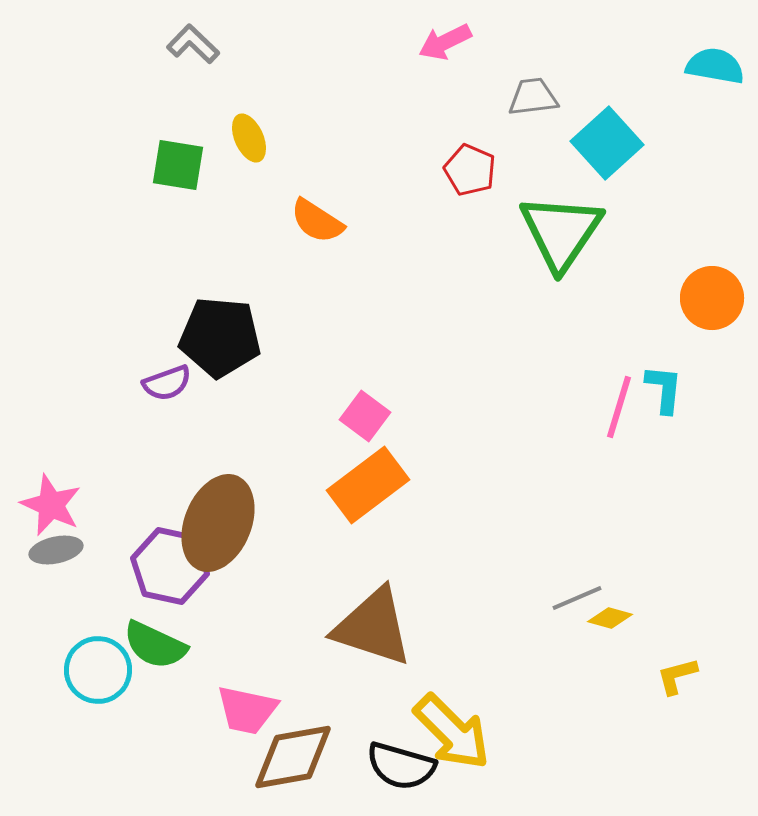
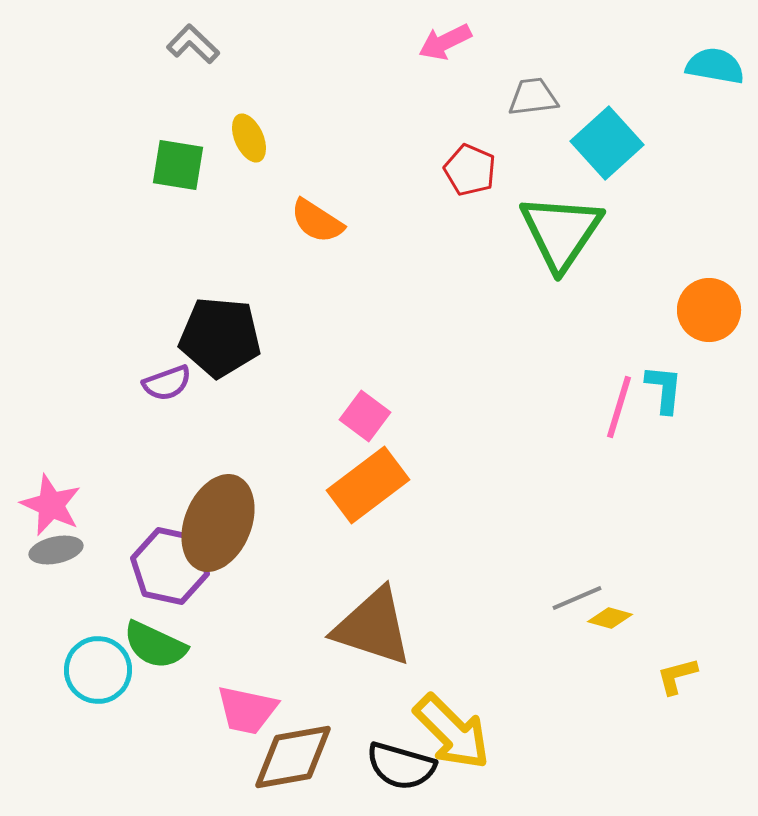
orange circle: moved 3 px left, 12 px down
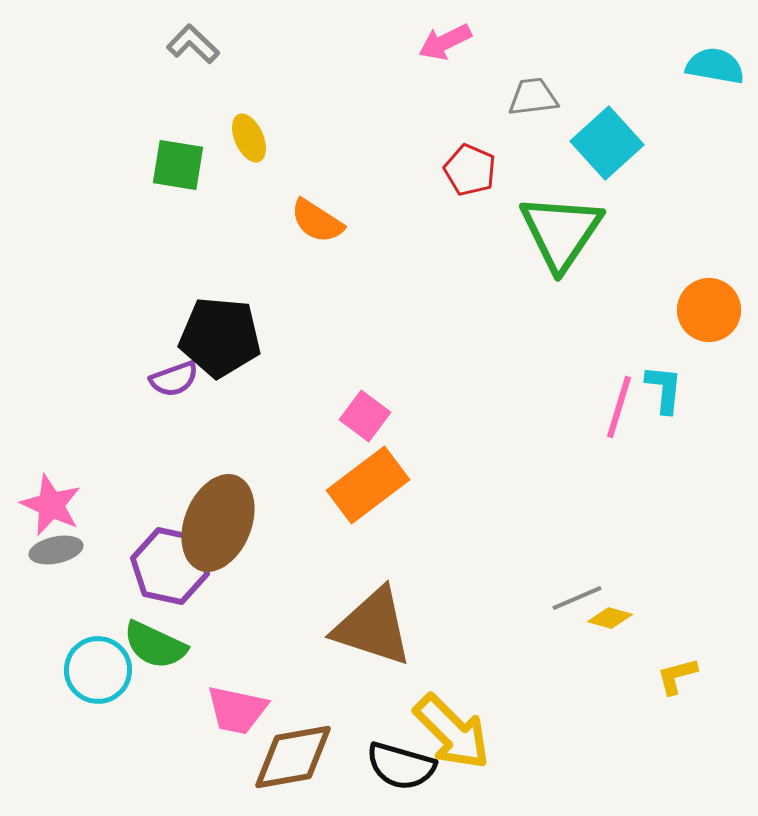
purple semicircle: moved 7 px right, 4 px up
pink trapezoid: moved 10 px left
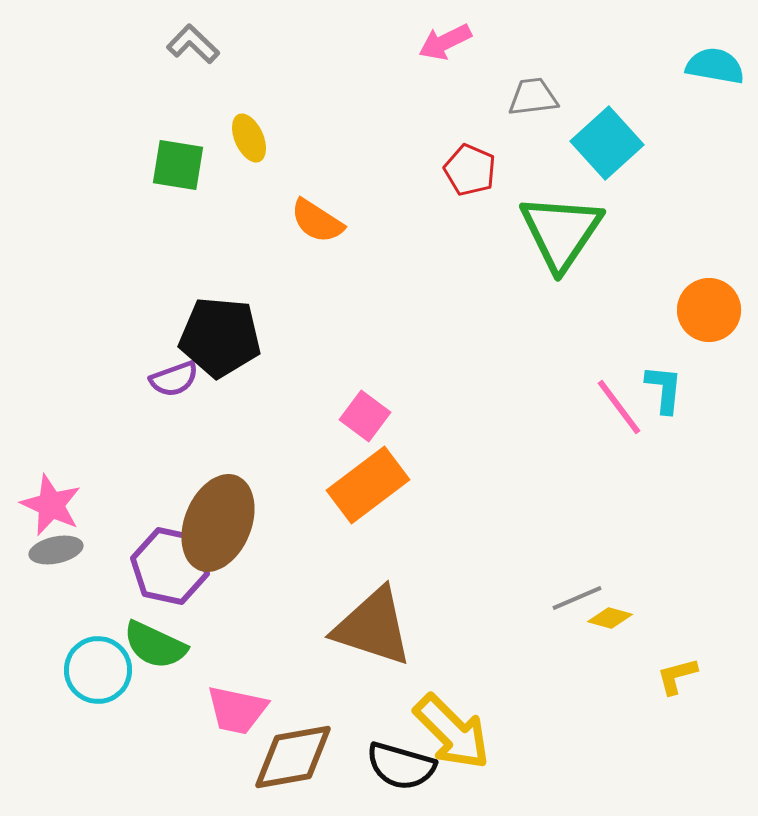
pink line: rotated 54 degrees counterclockwise
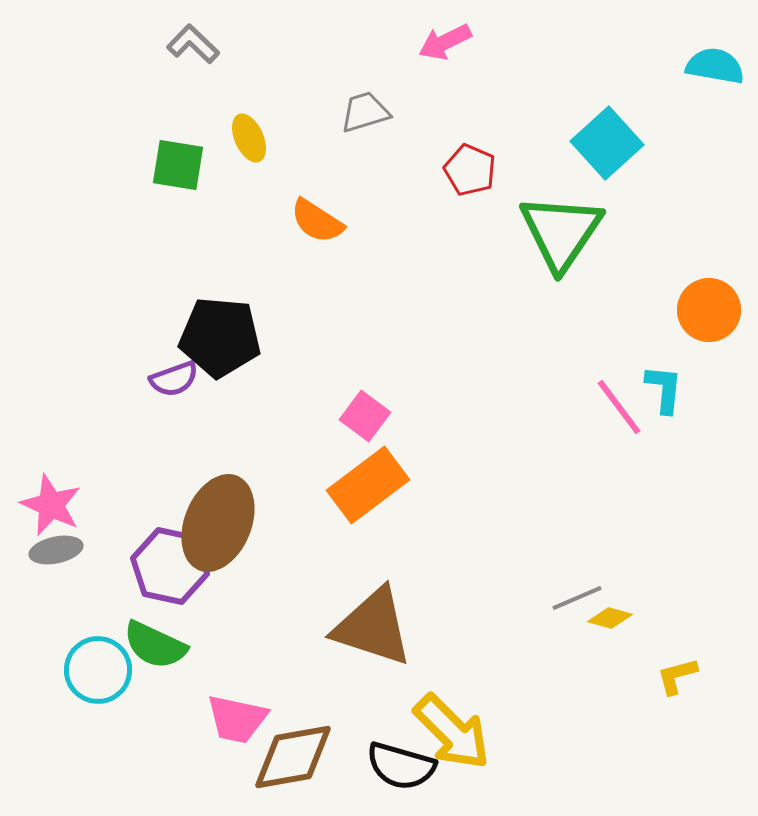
gray trapezoid: moved 168 px left, 15 px down; rotated 10 degrees counterclockwise
pink trapezoid: moved 9 px down
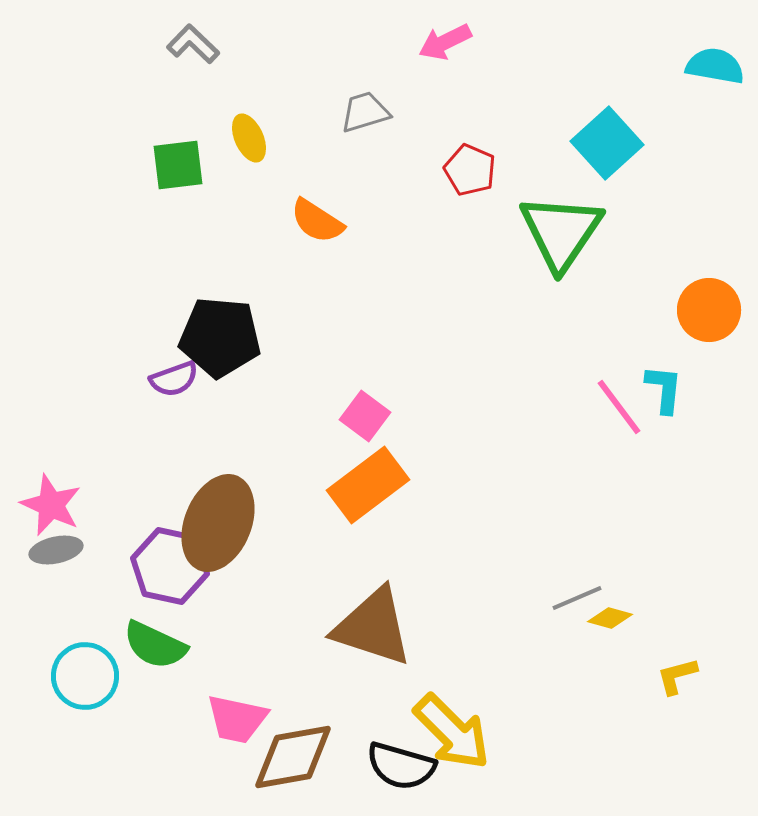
green square: rotated 16 degrees counterclockwise
cyan circle: moved 13 px left, 6 px down
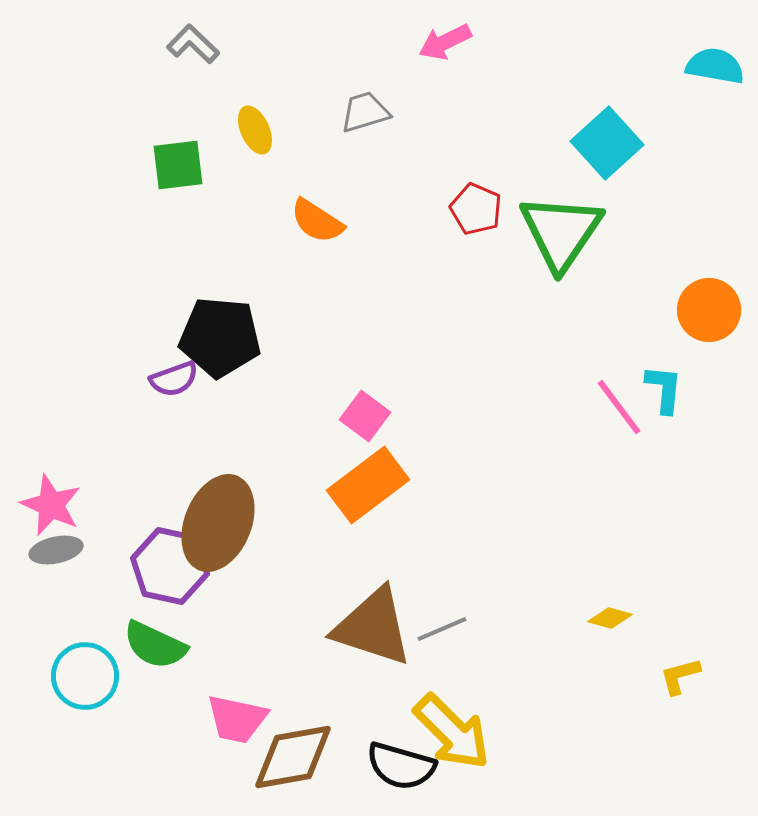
yellow ellipse: moved 6 px right, 8 px up
red pentagon: moved 6 px right, 39 px down
gray line: moved 135 px left, 31 px down
yellow L-shape: moved 3 px right
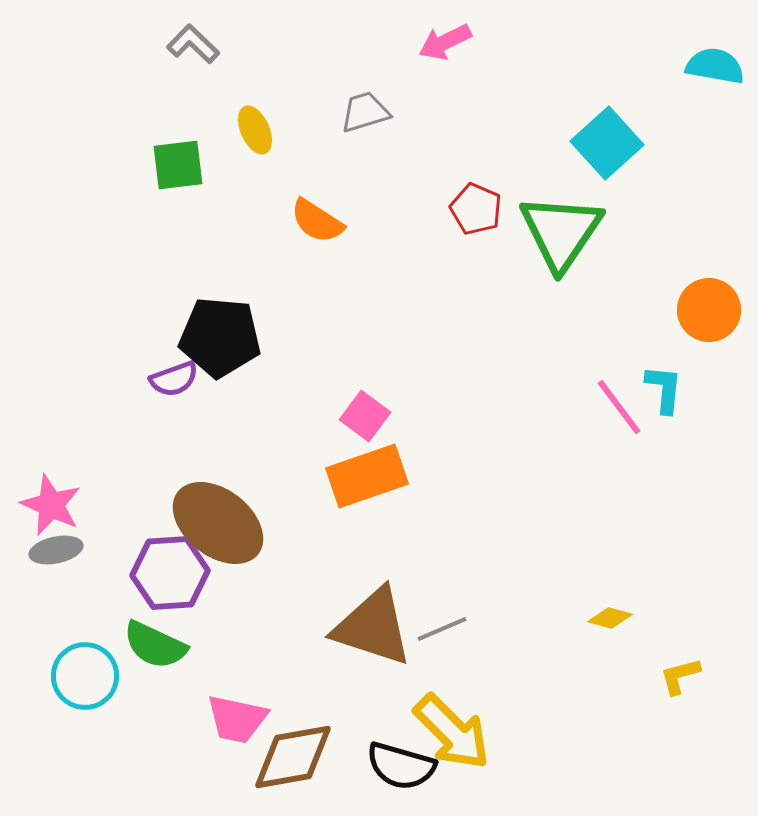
orange rectangle: moved 1 px left, 9 px up; rotated 18 degrees clockwise
brown ellipse: rotated 74 degrees counterclockwise
purple hexagon: moved 7 px down; rotated 16 degrees counterclockwise
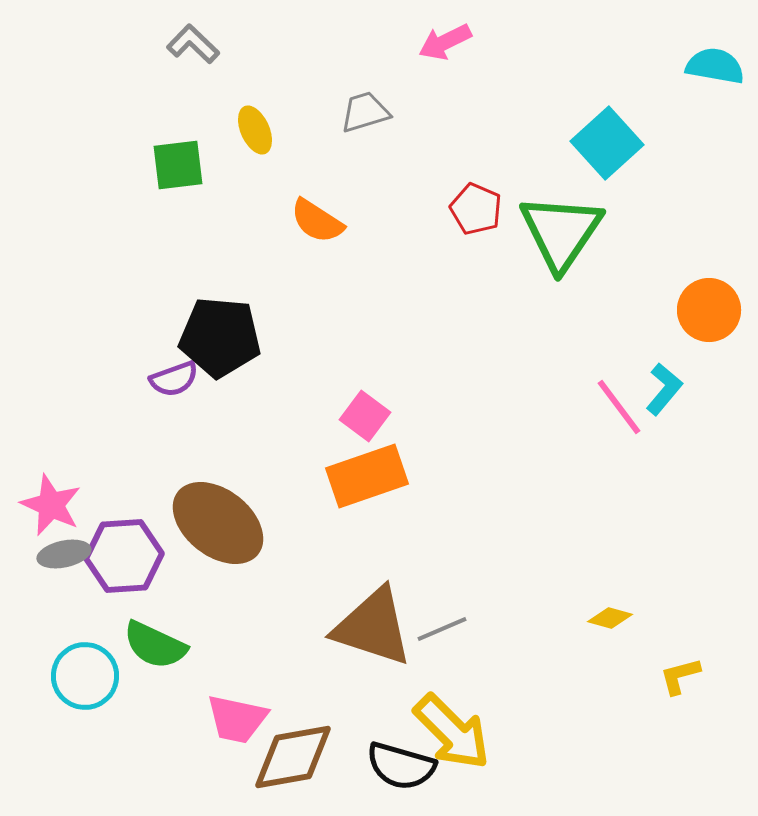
cyan L-shape: rotated 34 degrees clockwise
gray ellipse: moved 8 px right, 4 px down
purple hexagon: moved 46 px left, 17 px up
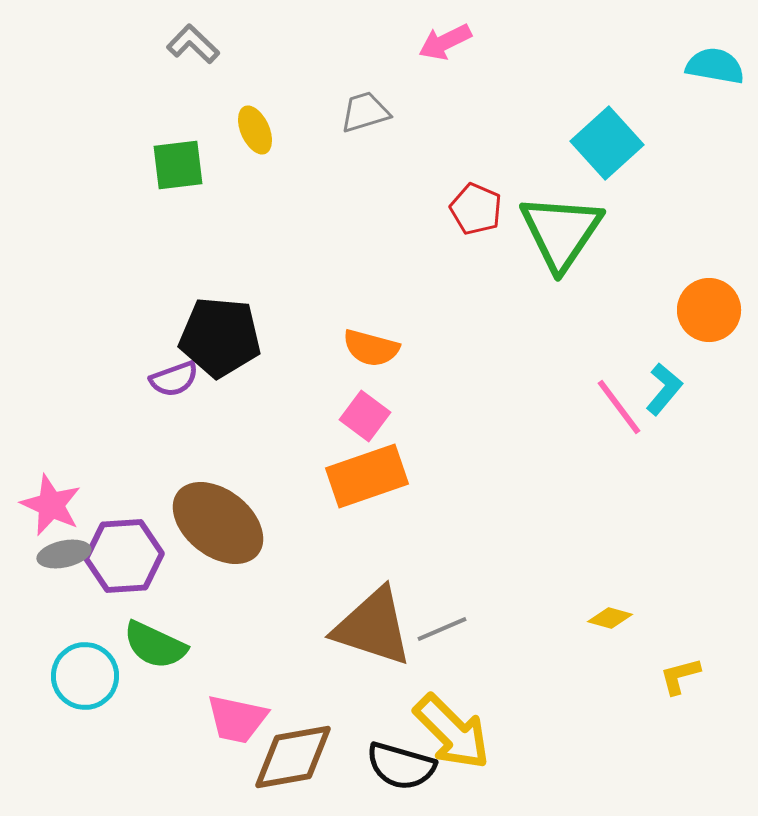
orange semicircle: moved 54 px right, 127 px down; rotated 18 degrees counterclockwise
